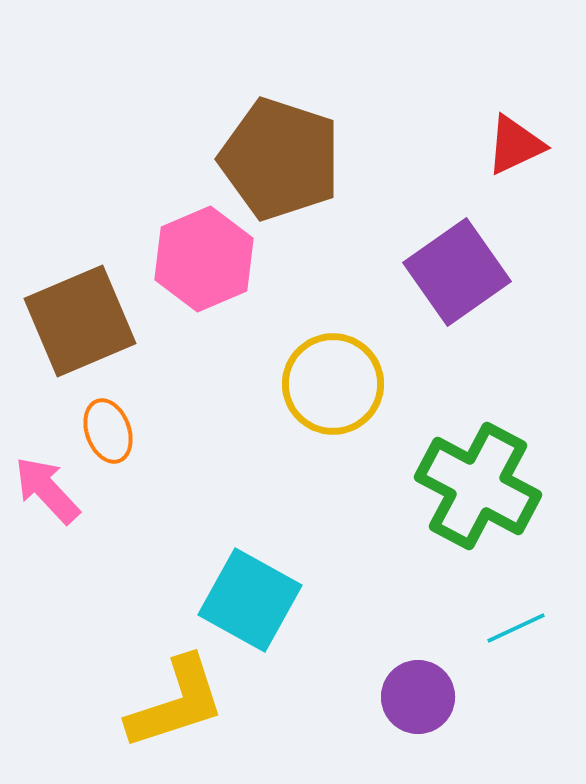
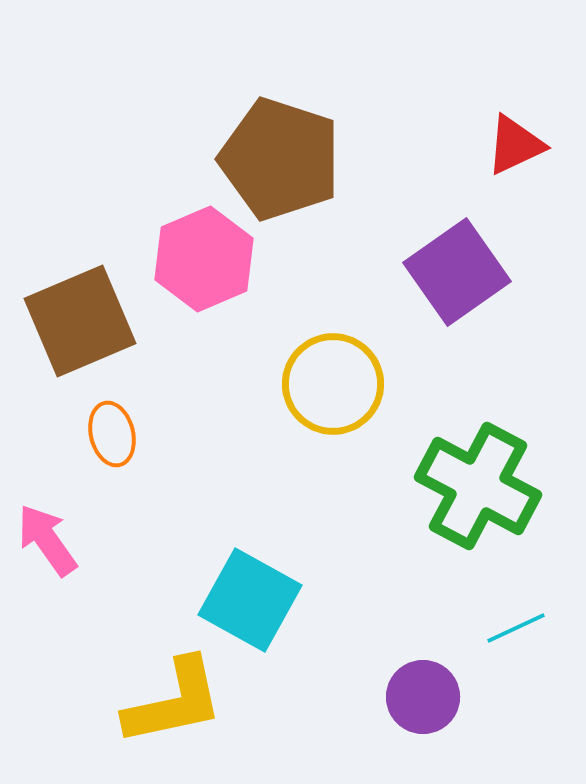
orange ellipse: moved 4 px right, 3 px down; rotated 6 degrees clockwise
pink arrow: moved 50 px down; rotated 8 degrees clockwise
purple circle: moved 5 px right
yellow L-shape: moved 2 px left, 1 px up; rotated 6 degrees clockwise
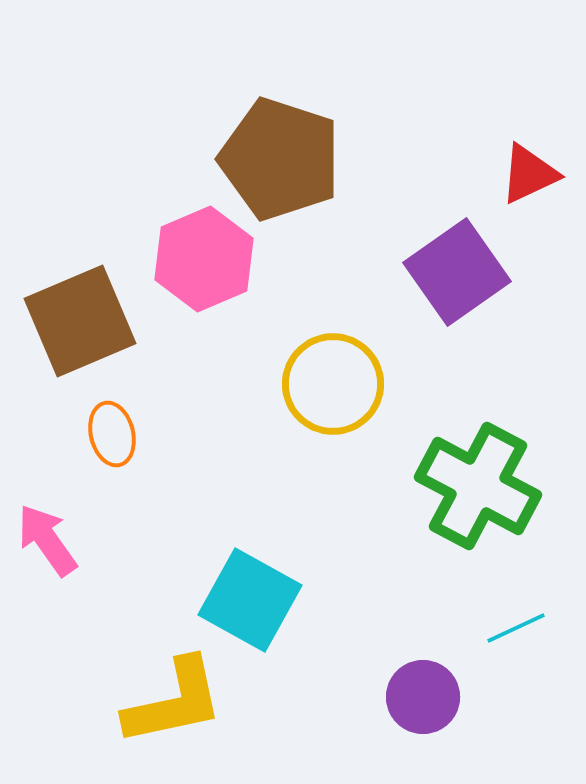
red triangle: moved 14 px right, 29 px down
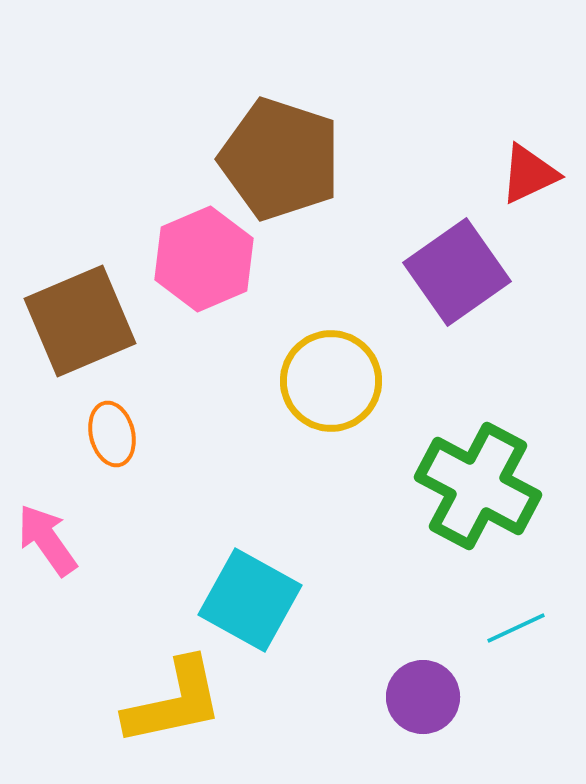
yellow circle: moved 2 px left, 3 px up
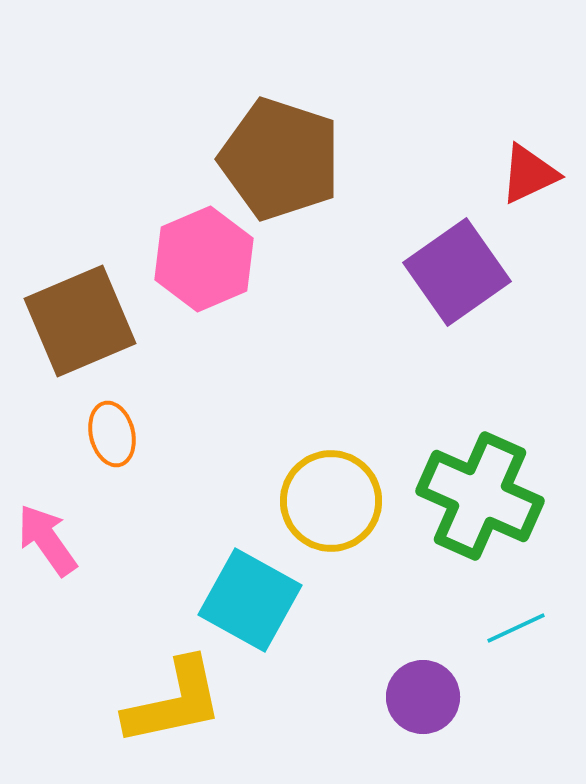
yellow circle: moved 120 px down
green cross: moved 2 px right, 10 px down; rotated 4 degrees counterclockwise
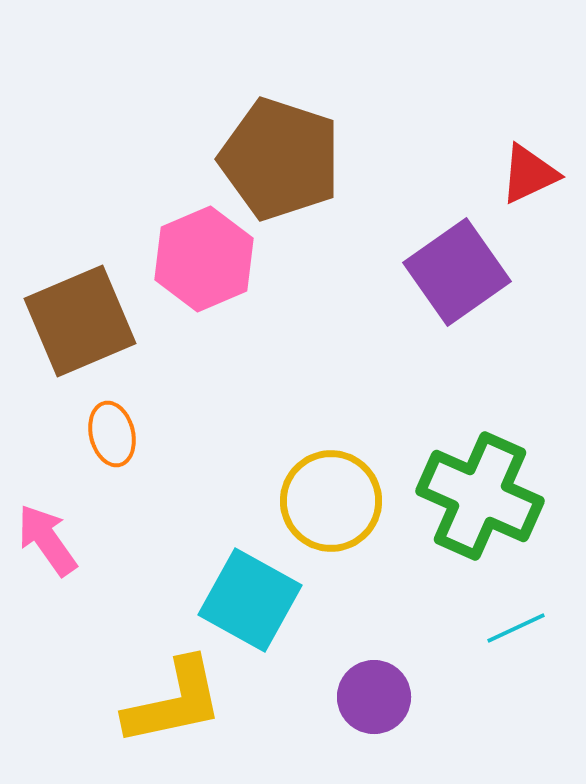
purple circle: moved 49 px left
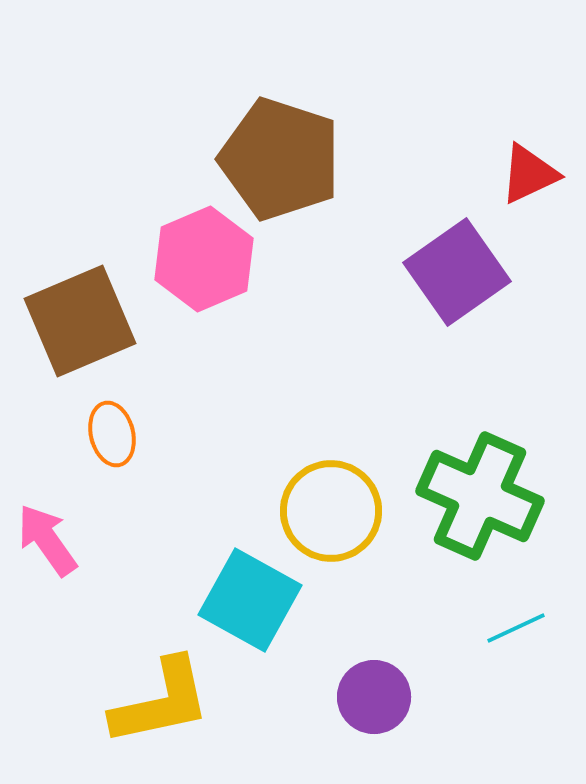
yellow circle: moved 10 px down
yellow L-shape: moved 13 px left
